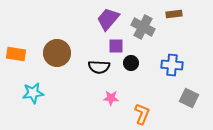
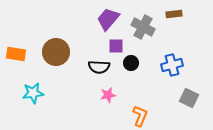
brown circle: moved 1 px left, 1 px up
blue cross: rotated 20 degrees counterclockwise
pink star: moved 3 px left, 3 px up; rotated 14 degrees counterclockwise
orange L-shape: moved 2 px left, 2 px down
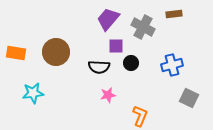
orange rectangle: moved 1 px up
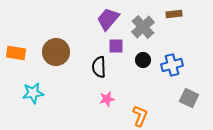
gray cross: rotated 20 degrees clockwise
black circle: moved 12 px right, 3 px up
black semicircle: rotated 85 degrees clockwise
pink star: moved 1 px left, 4 px down
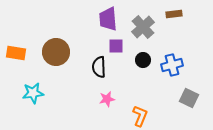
purple trapezoid: rotated 45 degrees counterclockwise
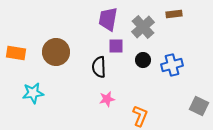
purple trapezoid: rotated 15 degrees clockwise
gray square: moved 10 px right, 8 px down
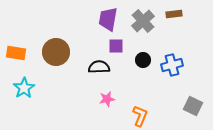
gray cross: moved 6 px up
black semicircle: rotated 90 degrees clockwise
cyan star: moved 9 px left, 5 px up; rotated 25 degrees counterclockwise
gray square: moved 6 px left
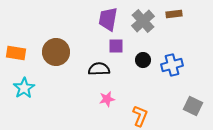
black semicircle: moved 2 px down
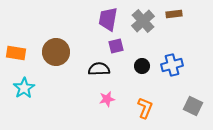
purple square: rotated 14 degrees counterclockwise
black circle: moved 1 px left, 6 px down
orange L-shape: moved 5 px right, 8 px up
